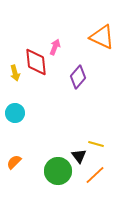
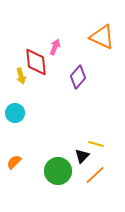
yellow arrow: moved 6 px right, 3 px down
black triangle: moved 3 px right; rotated 21 degrees clockwise
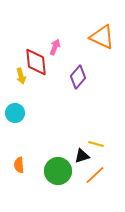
black triangle: rotated 28 degrees clockwise
orange semicircle: moved 5 px right, 3 px down; rotated 49 degrees counterclockwise
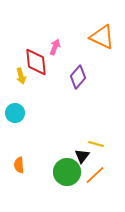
black triangle: rotated 35 degrees counterclockwise
green circle: moved 9 px right, 1 px down
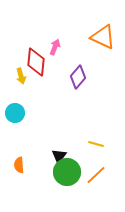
orange triangle: moved 1 px right
red diamond: rotated 12 degrees clockwise
black triangle: moved 23 px left
orange line: moved 1 px right
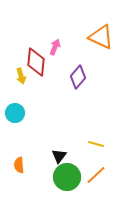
orange triangle: moved 2 px left
green circle: moved 5 px down
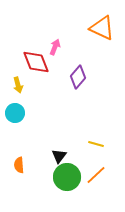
orange triangle: moved 1 px right, 9 px up
red diamond: rotated 28 degrees counterclockwise
yellow arrow: moved 3 px left, 9 px down
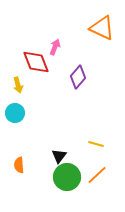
orange line: moved 1 px right
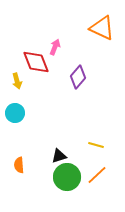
yellow arrow: moved 1 px left, 4 px up
yellow line: moved 1 px down
black triangle: rotated 35 degrees clockwise
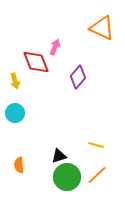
yellow arrow: moved 2 px left
